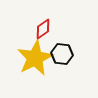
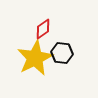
black hexagon: moved 1 px up
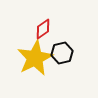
black hexagon: rotated 20 degrees counterclockwise
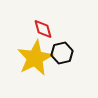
red diamond: rotated 70 degrees counterclockwise
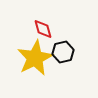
black hexagon: moved 1 px right, 1 px up
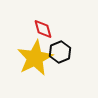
black hexagon: moved 3 px left; rotated 10 degrees counterclockwise
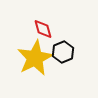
black hexagon: moved 3 px right
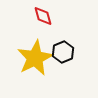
red diamond: moved 13 px up
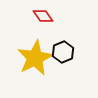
red diamond: rotated 20 degrees counterclockwise
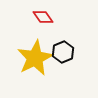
red diamond: moved 1 px down
